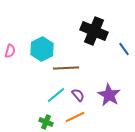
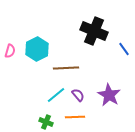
cyan hexagon: moved 5 px left
orange line: rotated 24 degrees clockwise
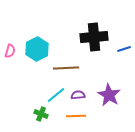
black cross: moved 6 px down; rotated 28 degrees counterclockwise
blue line: rotated 72 degrees counterclockwise
purple semicircle: rotated 56 degrees counterclockwise
orange line: moved 1 px right, 1 px up
green cross: moved 5 px left, 8 px up
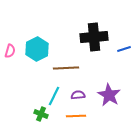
cyan line: moved 2 px left, 1 px down; rotated 24 degrees counterclockwise
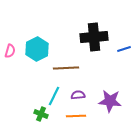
purple star: moved 1 px right, 6 px down; rotated 25 degrees counterclockwise
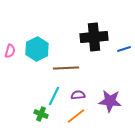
orange line: rotated 36 degrees counterclockwise
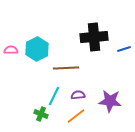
pink semicircle: moved 1 px right, 1 px up; rotated 104 degrees counterclockwise
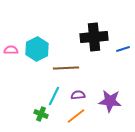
blue line: moved 1 px left
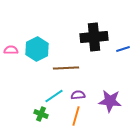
cyan line: rotated 30 degrees clockwise
orange line: rotated 36 degrees counterclockwise
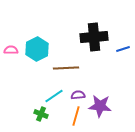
purple star: moved 10 px left, 5 px down
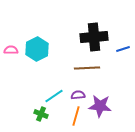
brown line: moved 21 px right
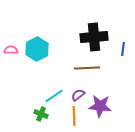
blue line: rotated 64 degrees counterclockwise
purple semicircle: rotated 32 degrees counterclockwise
orange line: moved 2 px left; rotated 18 degrees counterclockwise
